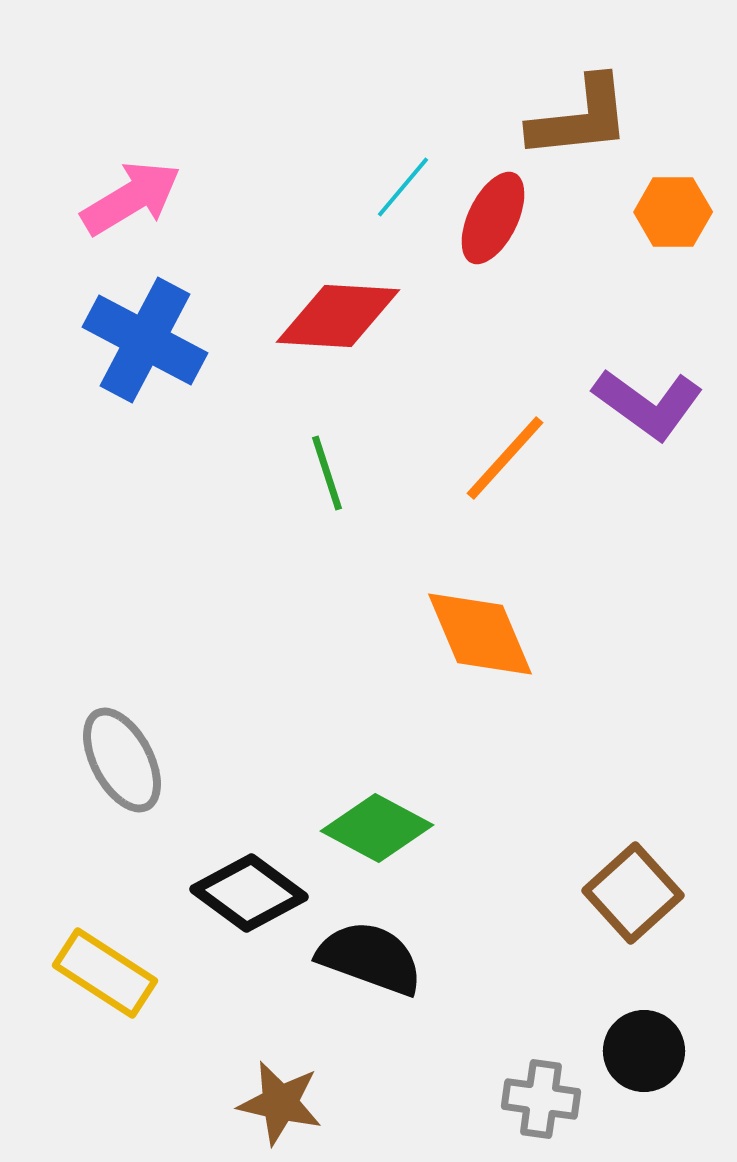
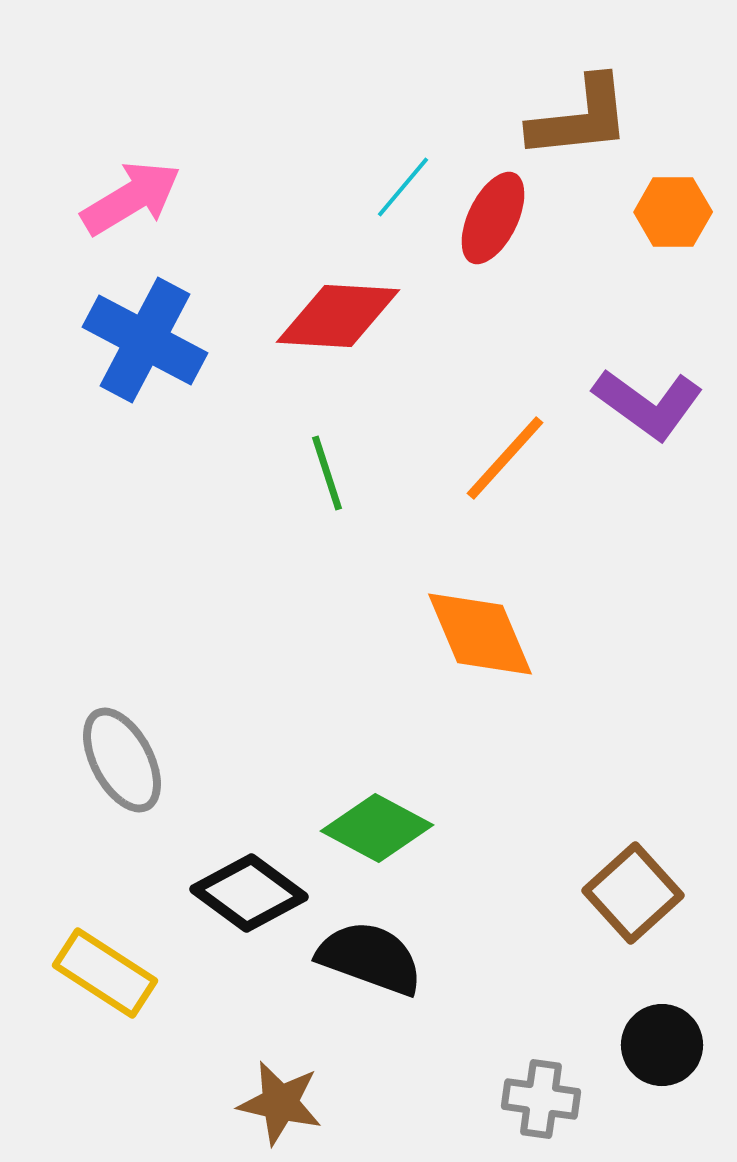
black circle: moved 18 px right, 6 px up
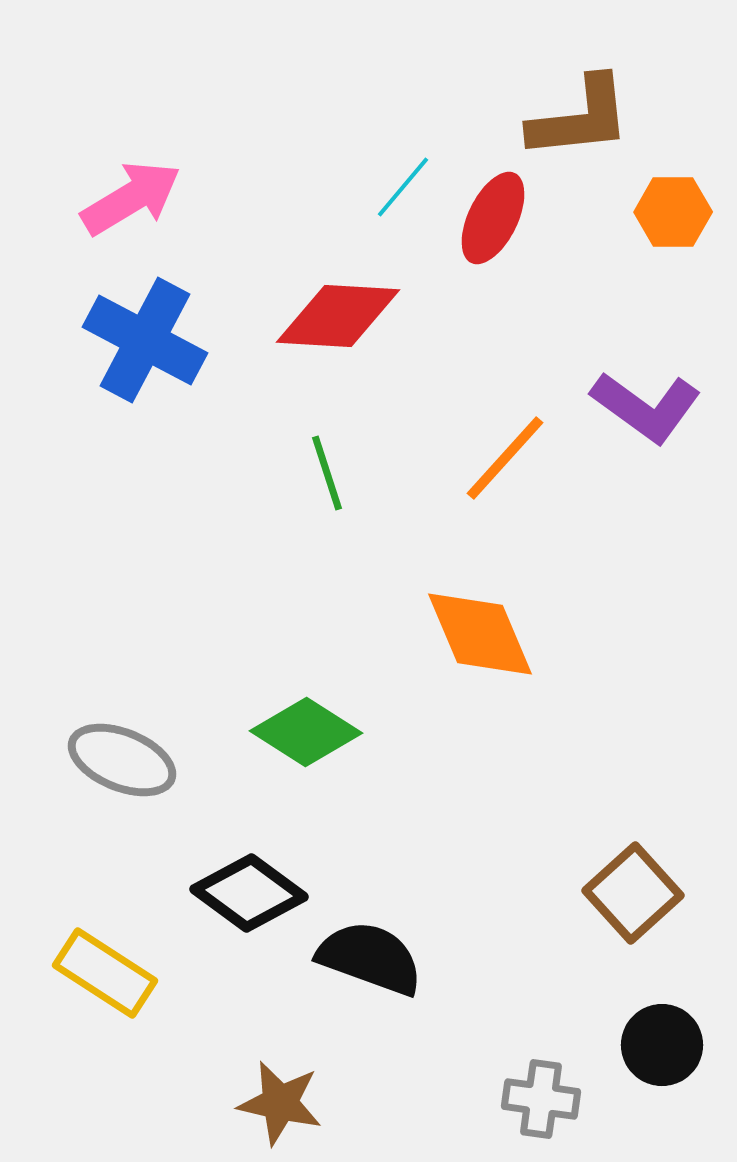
purple L-shape: moved 2 px left, 3 px down
gray ellipse: rotated 40 degrees counterclockwise
green diamond: moved 71 px left, 96 px up; rotated 4 degrees clockwise
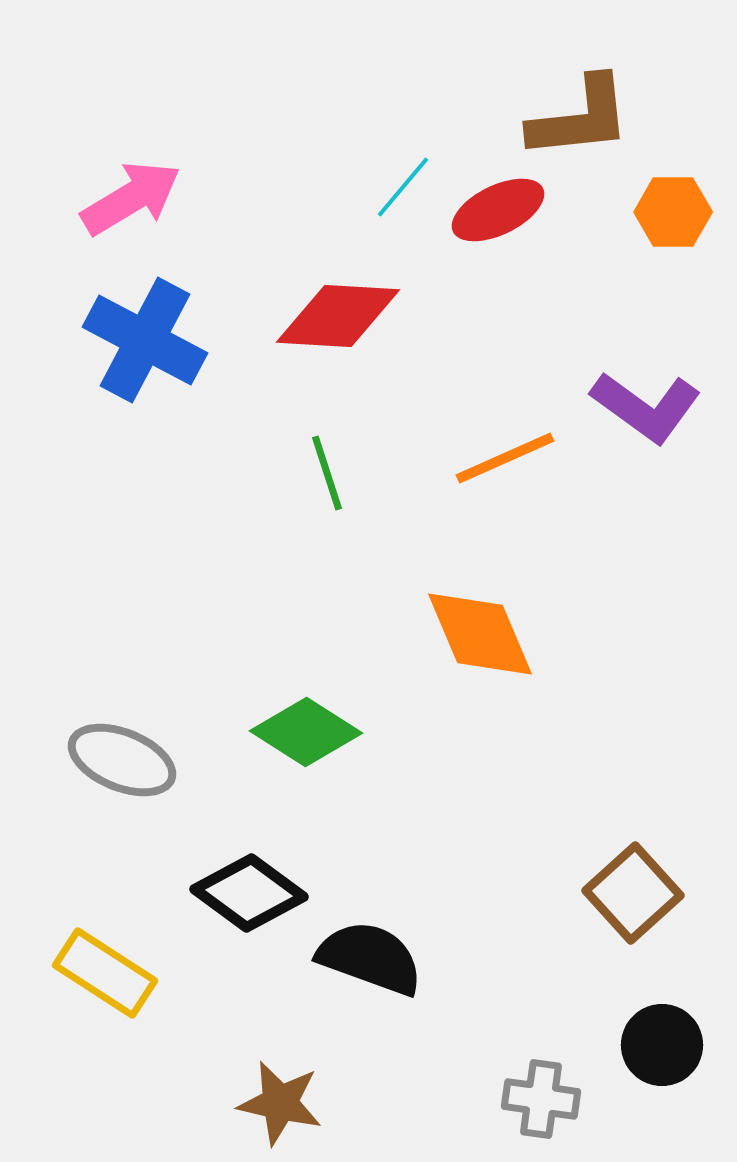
red ellipse: moved 5 px right, 8 px up; rotated 38 degrees clockwise
orange line: rotated 24 degrees clockwise
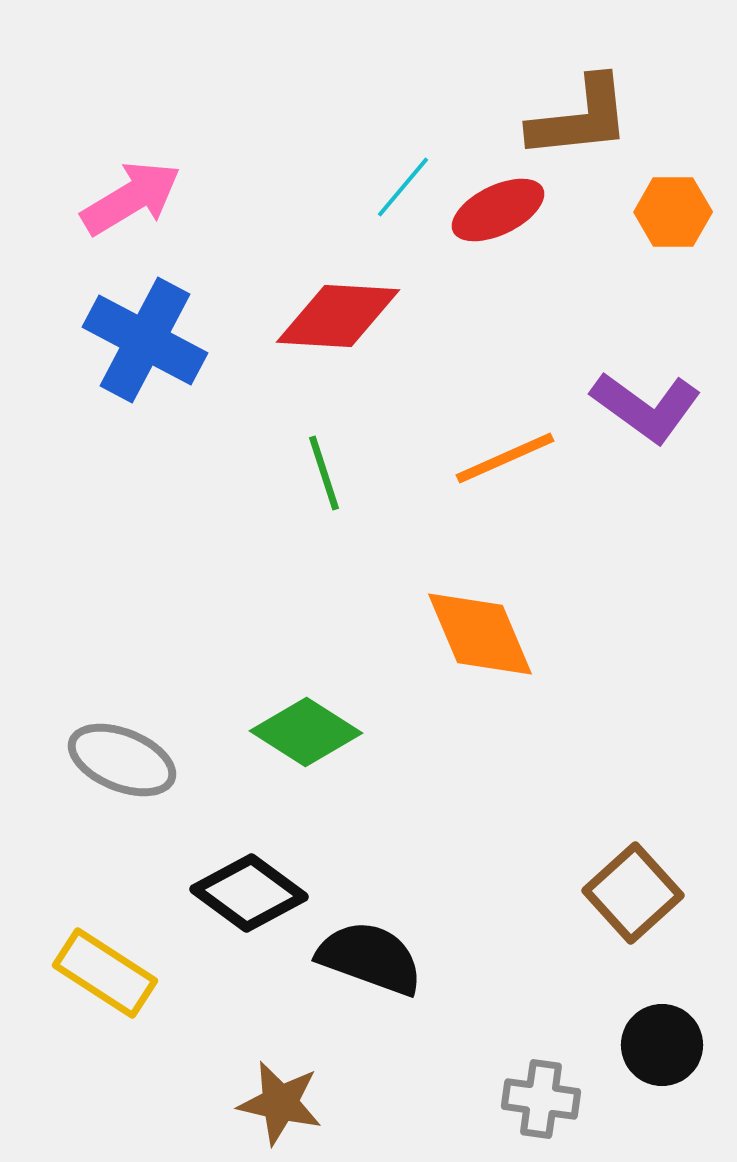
green line: moved 3 px left
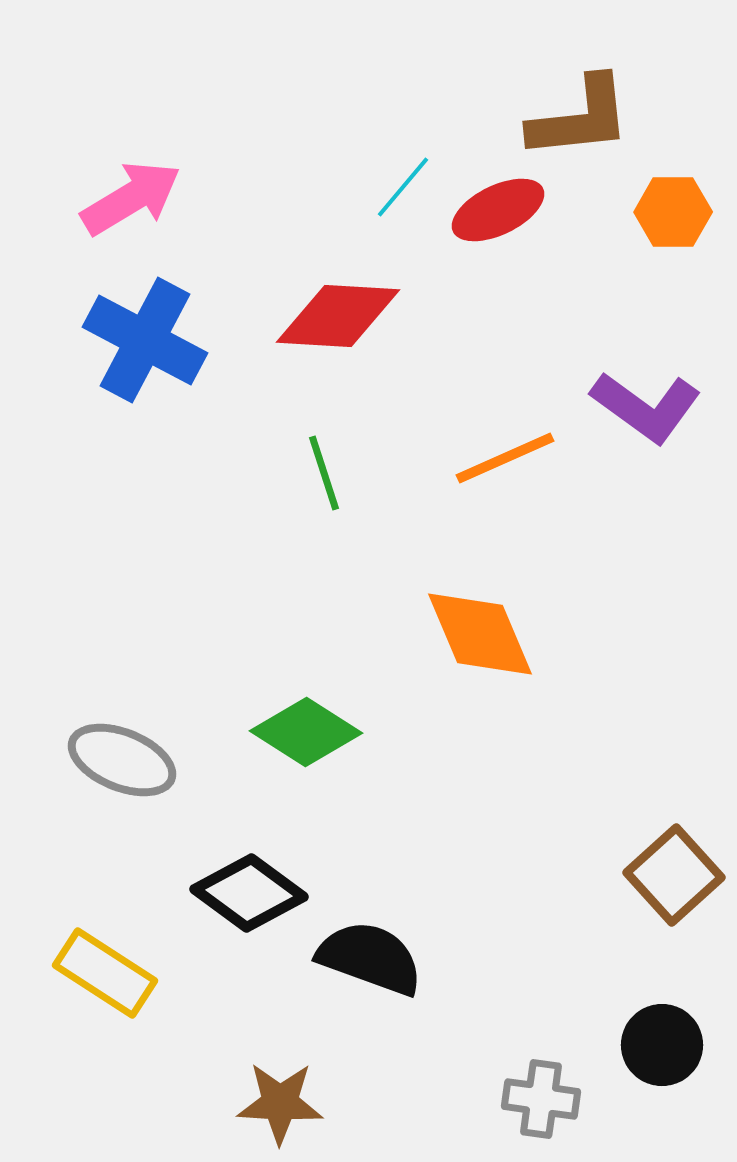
brown square: moved 41 px right, 18 px up
brown star: rotated 10 degrees counterclockwise
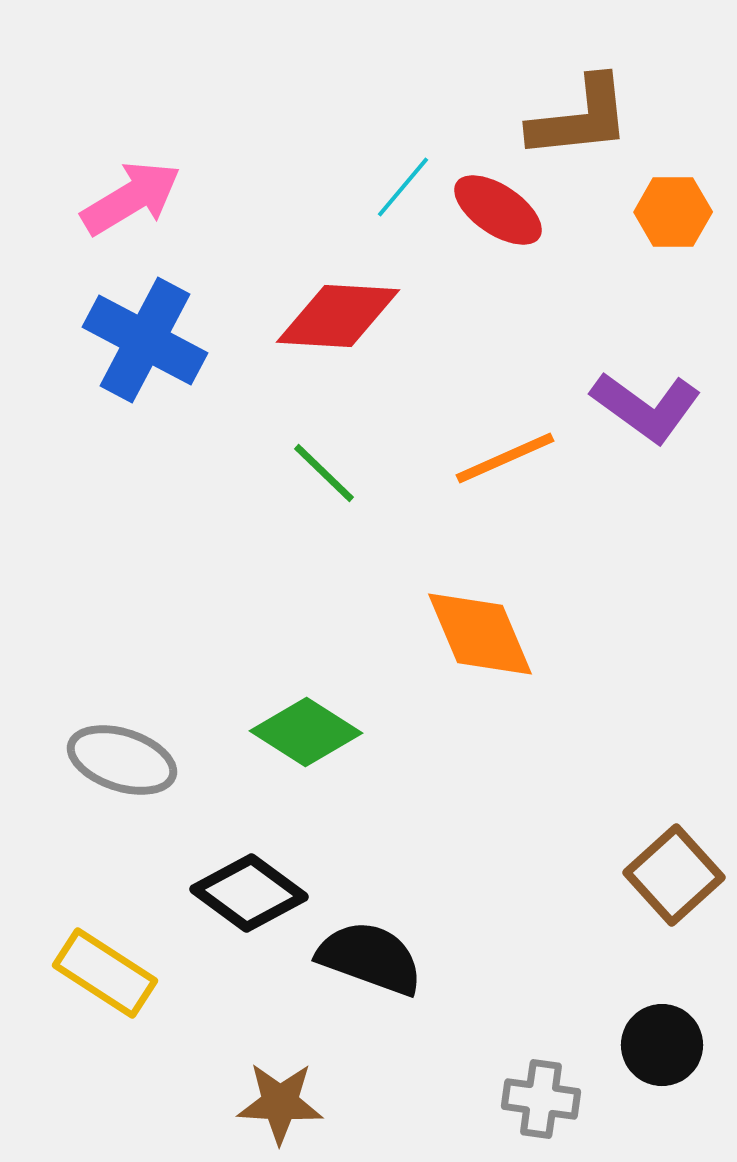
red ellipse: rotated 60 degrees clockwise
green line: rotated 28 degrees counterclockwise
gray ellipse: rotated 4 degrees counterclockwise
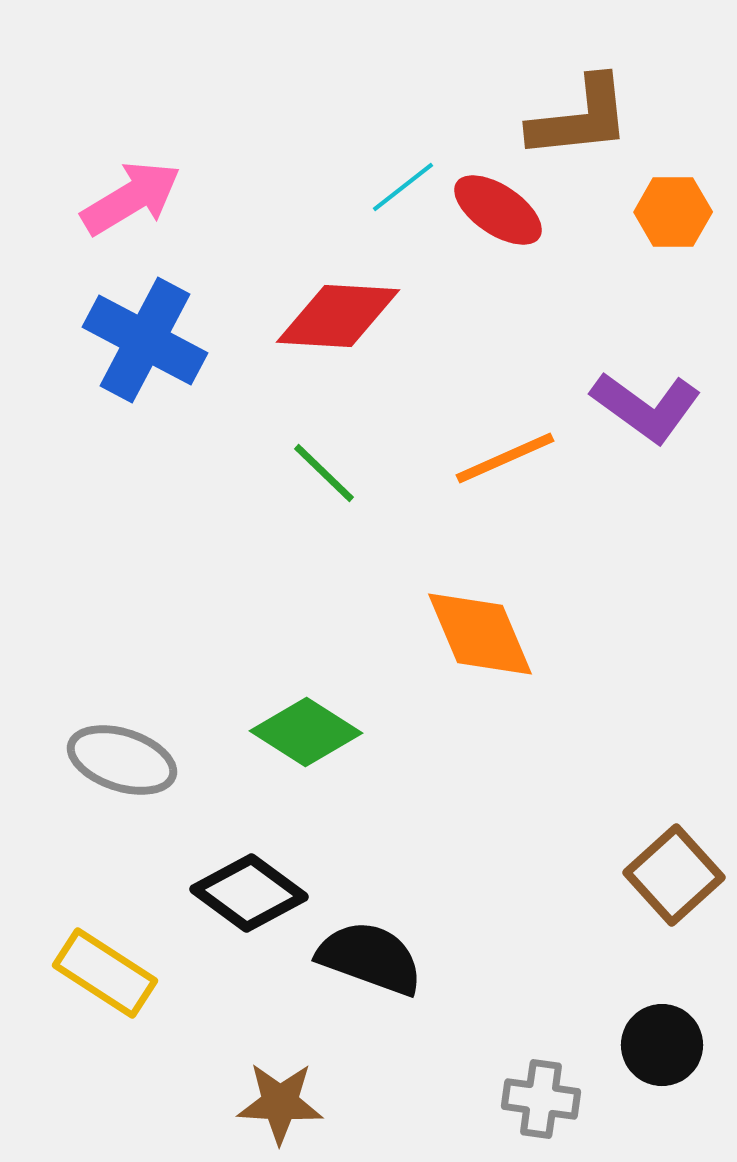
cyan line: rotated 12 degrees clockwise
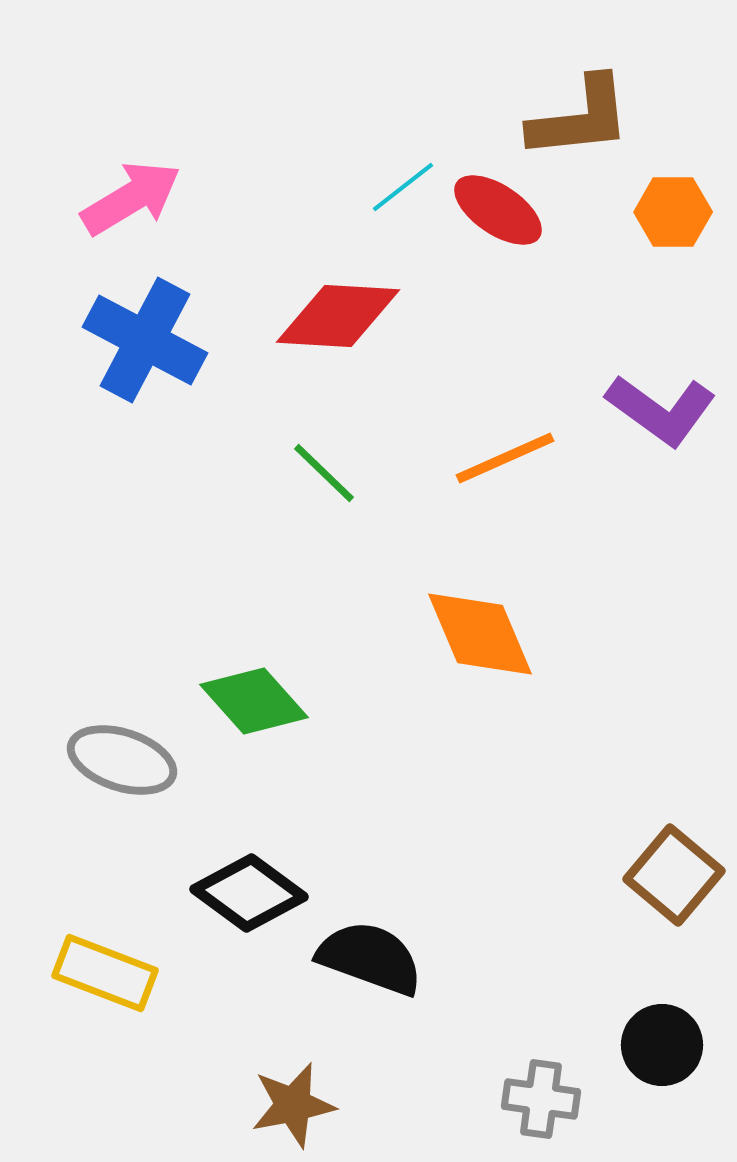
purple L-shape: moved 15 px right, 3 px down
green diamond: moved 52 px left, 31 px up; rotated 16 degrees clockwise
brown square: rotated 8 degrees counterclockwise
yellow rectangle: rotated 12 degrees counterclockwise
brown star: moved 13 px right, 2 px down; rotated 14 degrees counterclockwise
